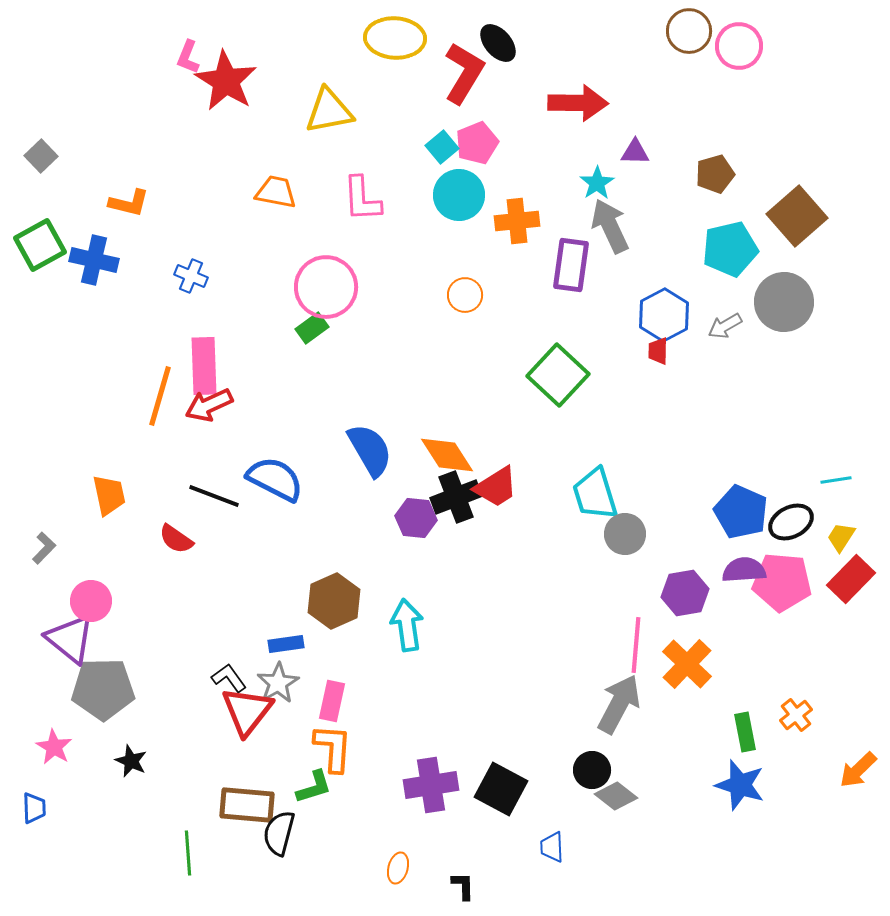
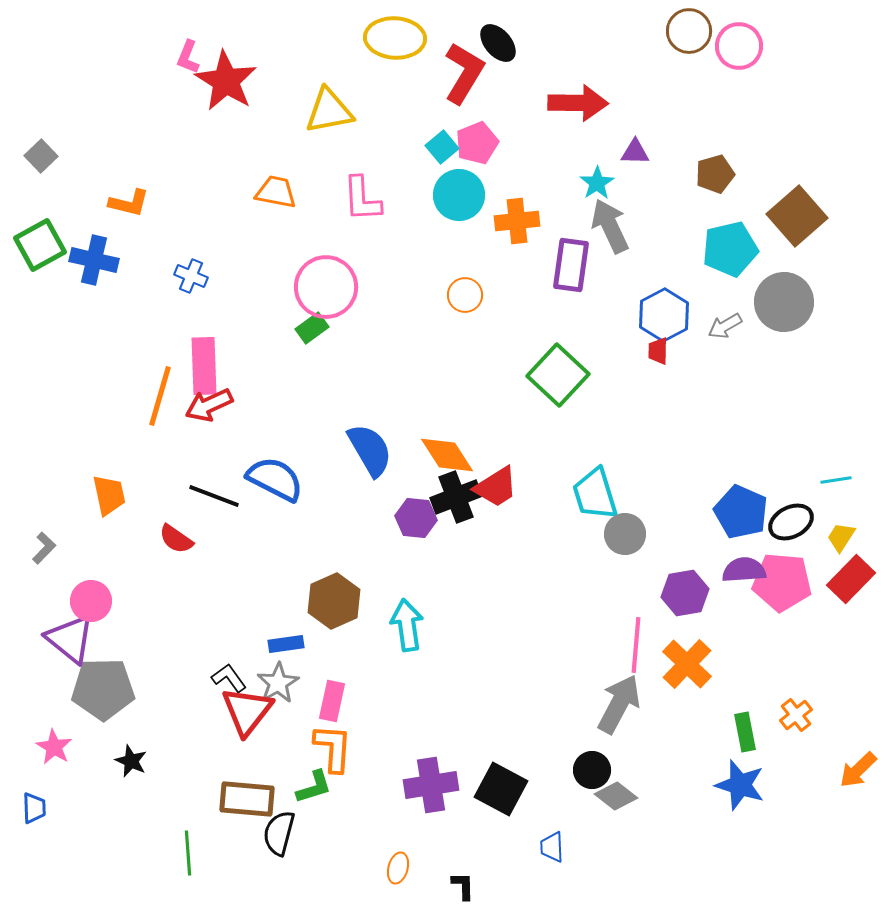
brown rectangle at (247, 805): moved 6 px up
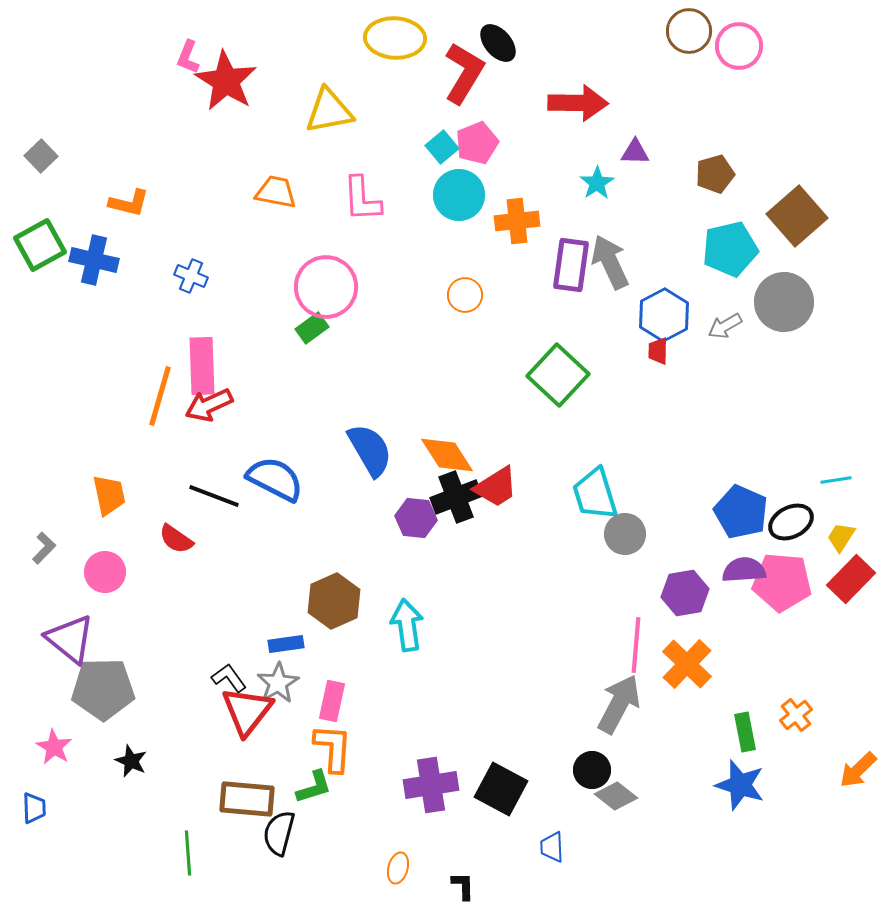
gray arrow at (610, 226): moved 36 px down
pink rectangle at (204, 366): moved 2 px left
pink circle at (91, 601): moved 14 px right, 29 px up
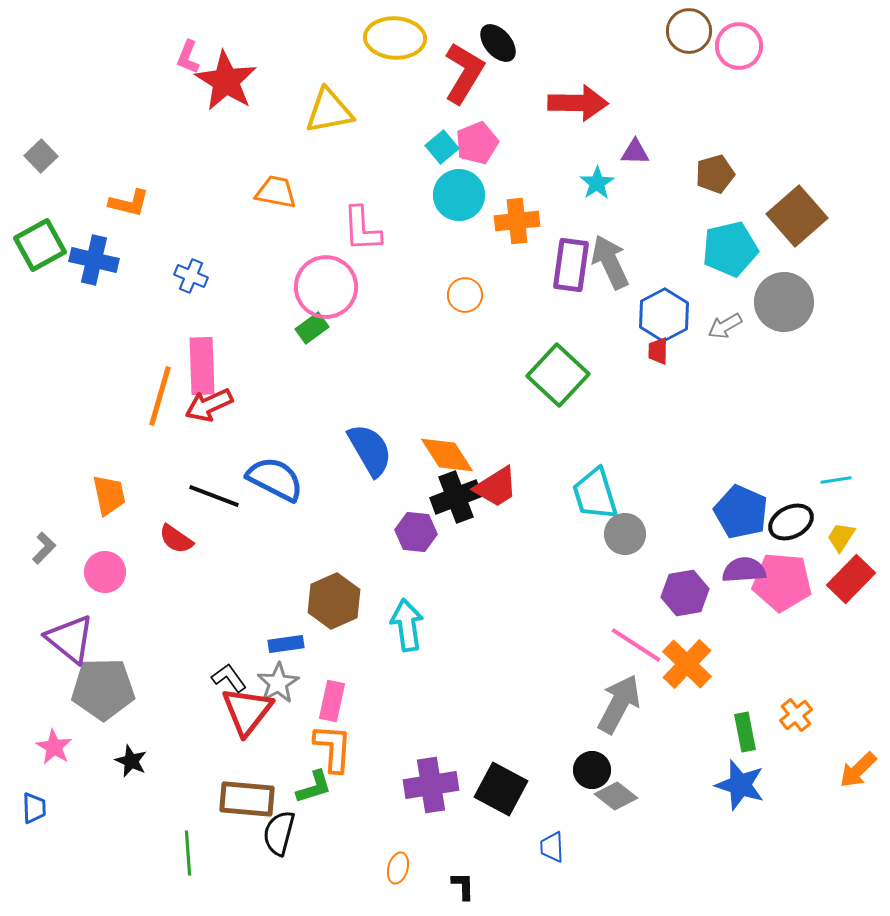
pink L-shape at (362, 199): moved 30 px down
purple hexagon at (416, 518): moved 14 px down
pink line at (636, 645): rotated 62 degrees counterclockwise
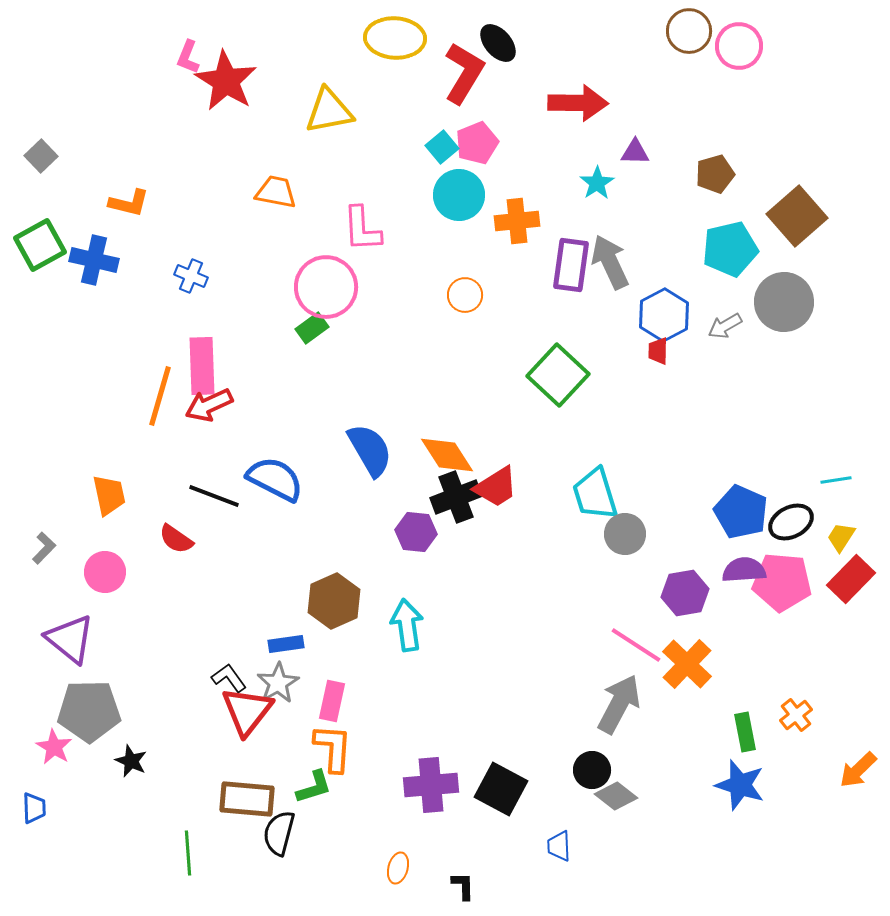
gray pentagon at (103, 689): moved 14 px left, 22 px down
purple cross at (431, 785): rotated 4 degrees clockwise
blue trapezoid at (552, 847): moved 7 px right, 1 px up
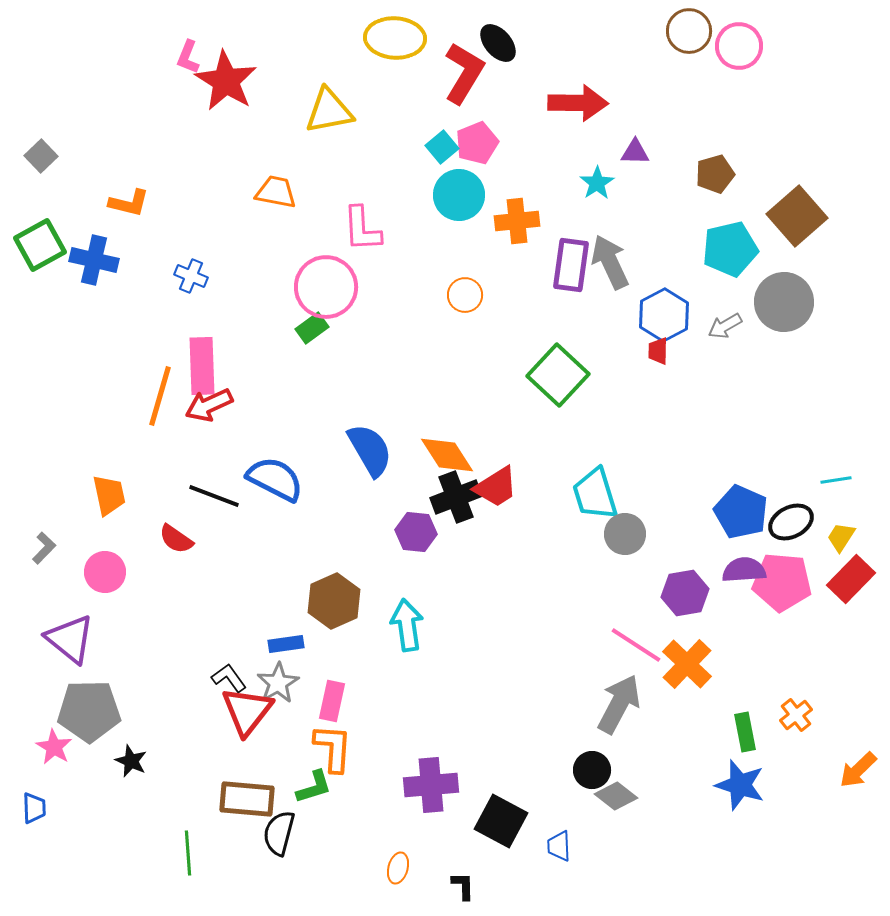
black square at (501, 789): moved 32 px down
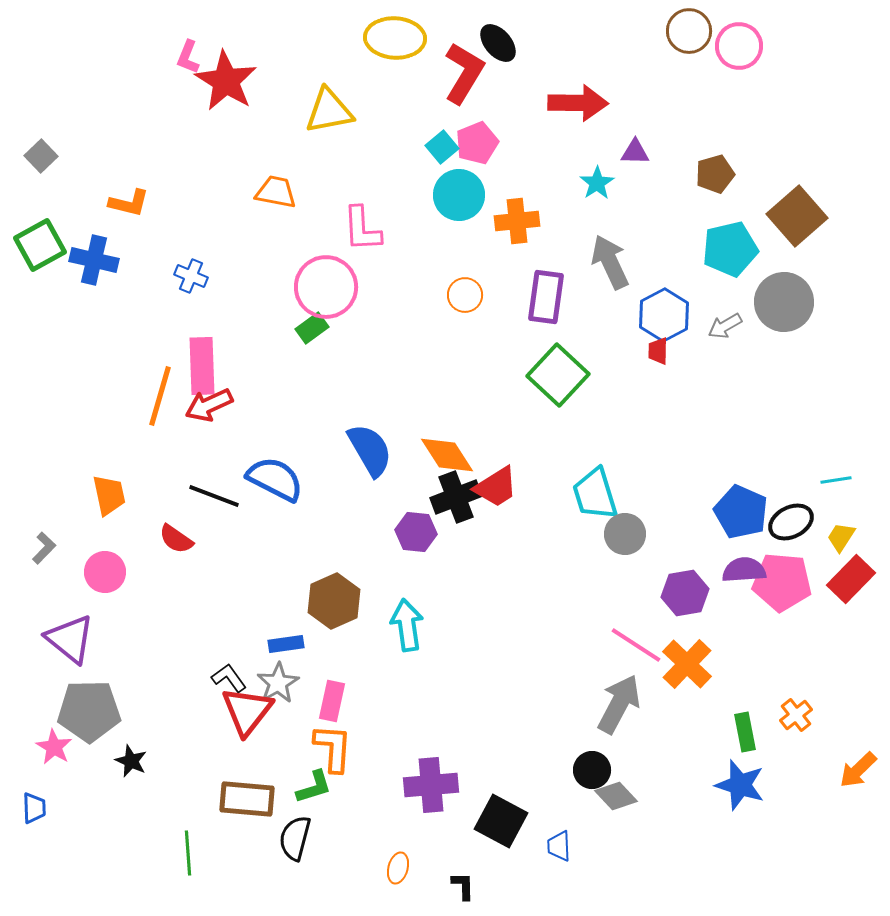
purple rectangle at (571, 265): moved 25 px left, 32 px down
gray diamond at (616, 796): rotated 9 degrees clockwise
black semicircle at (279, 833): moved 16 px right, 5 px down
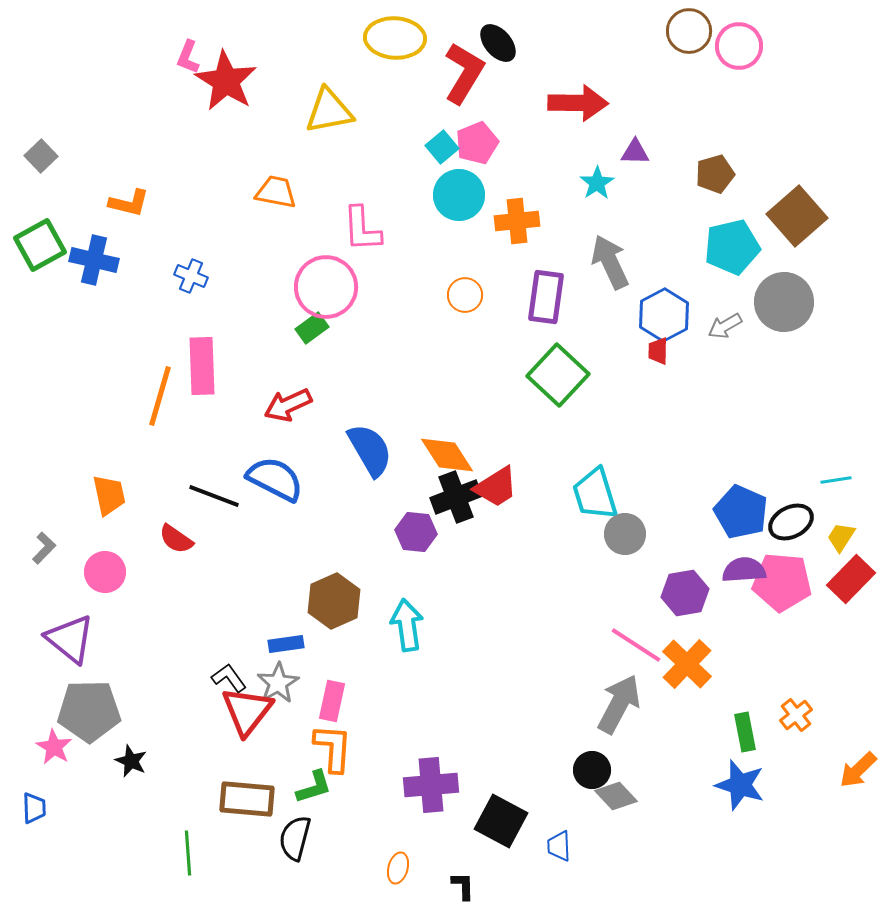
cyan pentagon at (730, 249): moved 2 px right, 2 px up
red arrow at (209, 405): moved 79 px right
